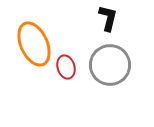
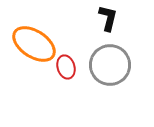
orange ellipse: rotated 33 degrees counterclockwise
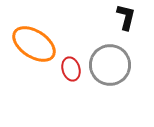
black L-shape: moved 18 px right, 1 px up
red ellipse: moved 5 px right, 2 px down
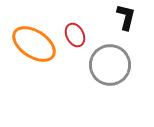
red ellipse: moved 4 px right, 34 px up; rotated 10 degrees counterclockwise
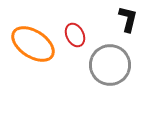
black L-shape: moved 2 px right, 2 px down
orange ellipse: moved 1 px left
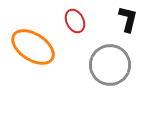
red ellipse: moved 14 px up
orange ellipse: moved 3 px down
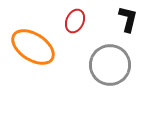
red ellipse: rotated 50 degrees clockwise
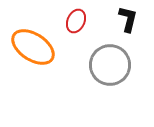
red ellipse: moved 1 px right
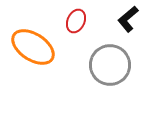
black L-shape: rotated 144 degrees counterclockwise
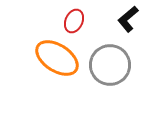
red ellipse: moved 2 px left
orange ellipse: moved 24 px right, 11 px down
